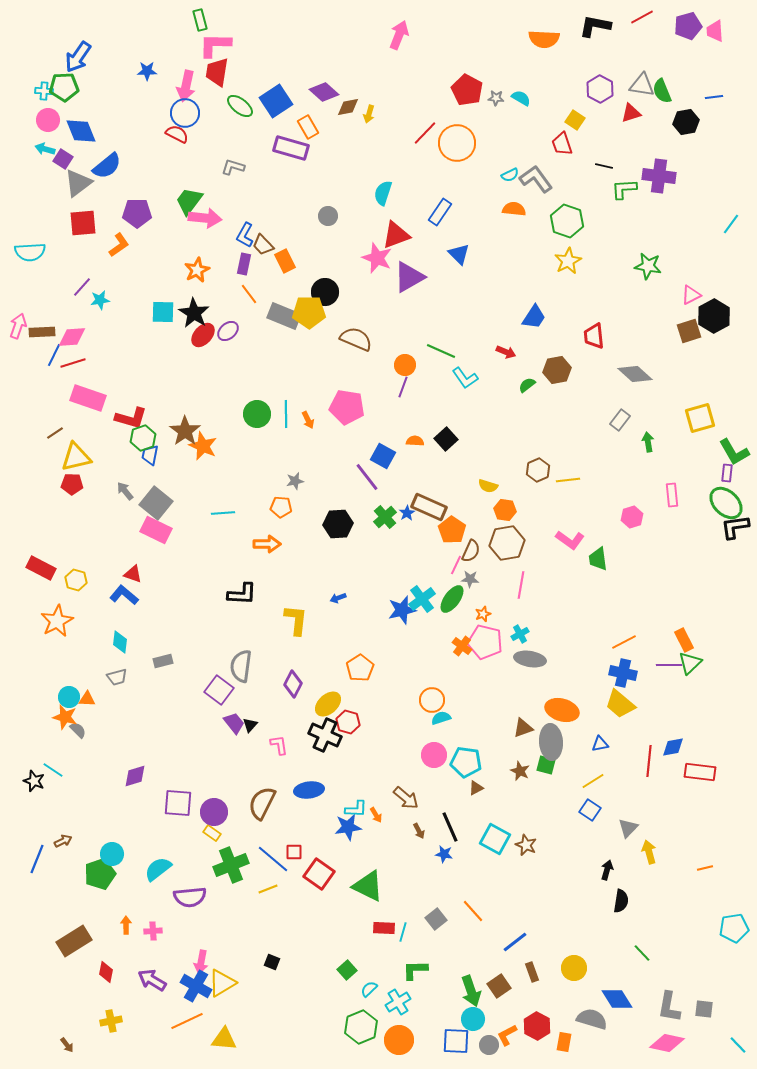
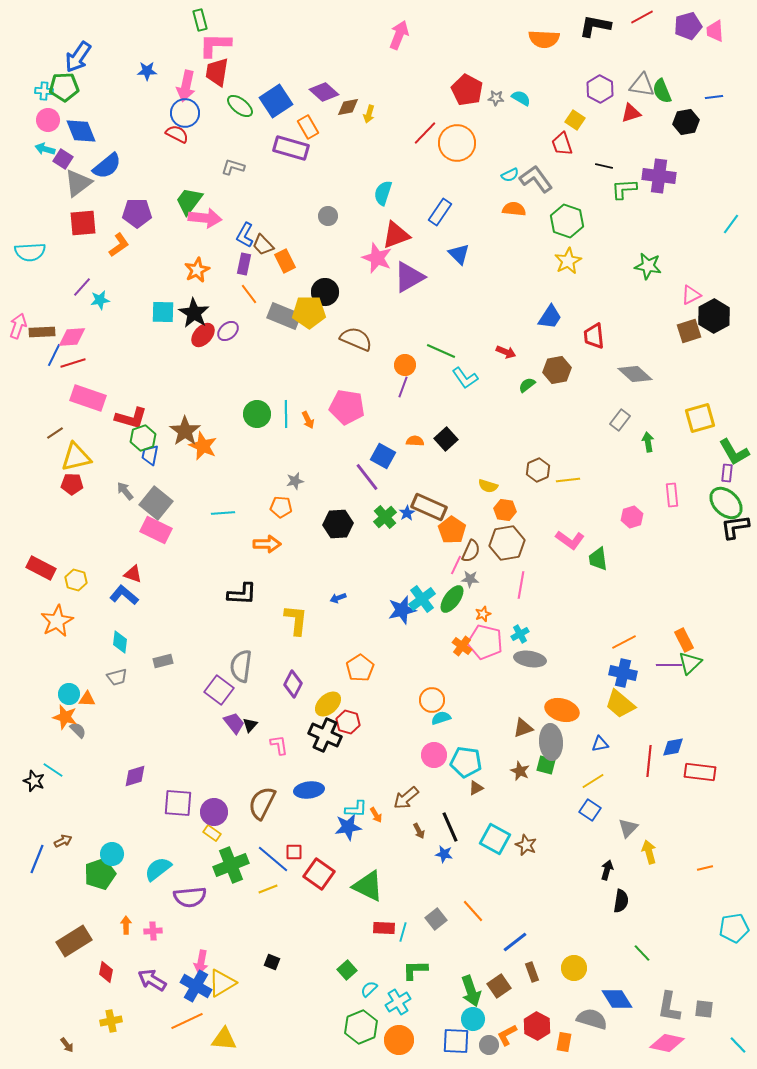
blue trapezoid at (534, 317): moved 16 px right
cyan circle at (69, 697): moved 3 px up
brown arrow at (406, 798): rotated 100 degrees clockwise
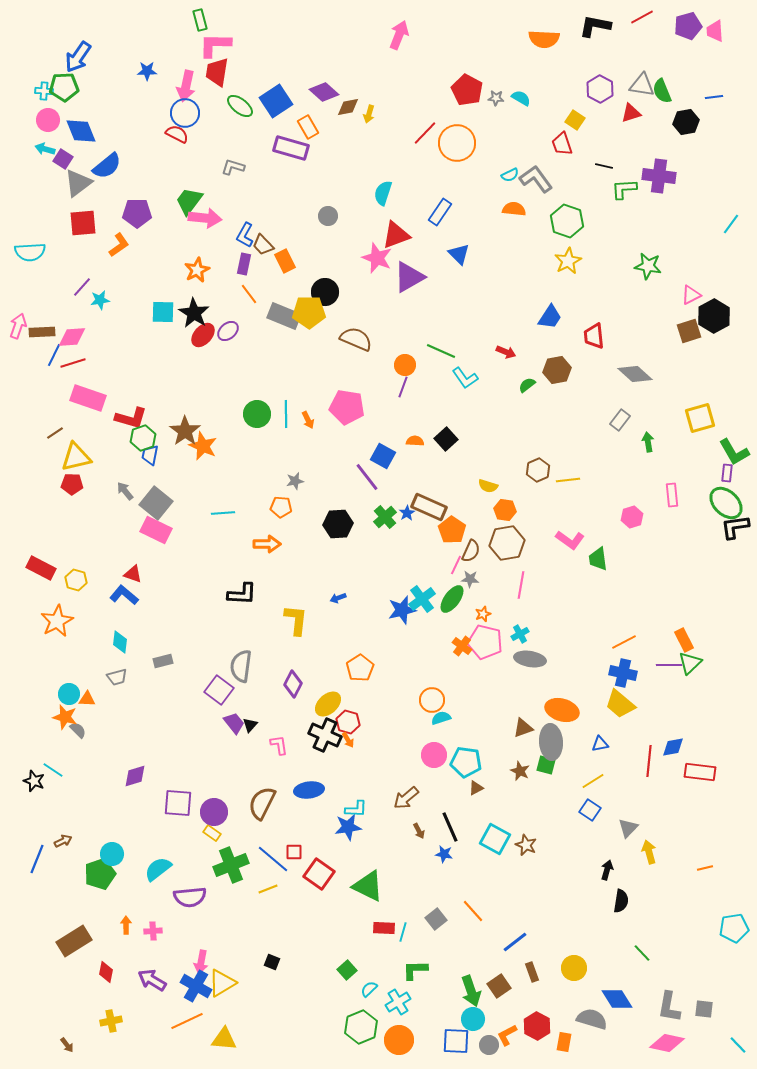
orange arrow at (376, 815): moved 28 px left, 75 px up
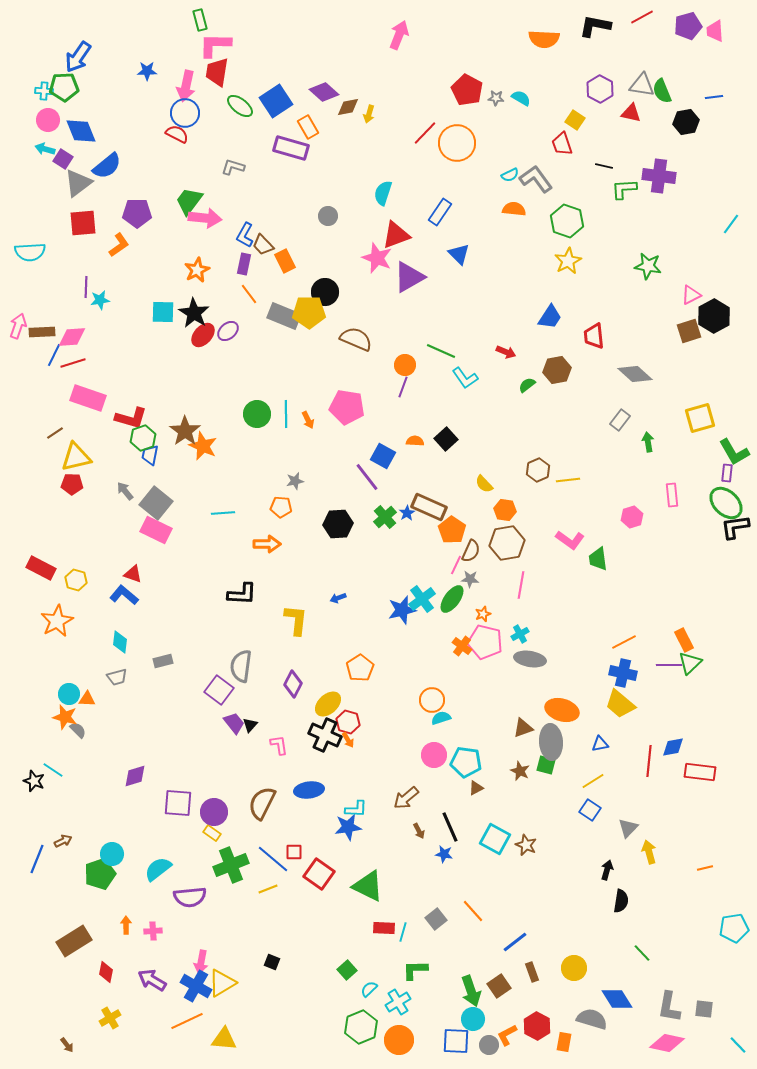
red triangle at (631, 113): rotated 30 degrees clockwise
purple line at (82, 287): moved 4 px right; rotated 40 degrees counterclockwise
yellow semicircle at (488, 486): moved 4 px left, 2 px up; rotated 30 degrees clockwise
yellow cross at (111, 1021): moved 1 px left, 3 px up; rotated 20 degrees counterclockwise
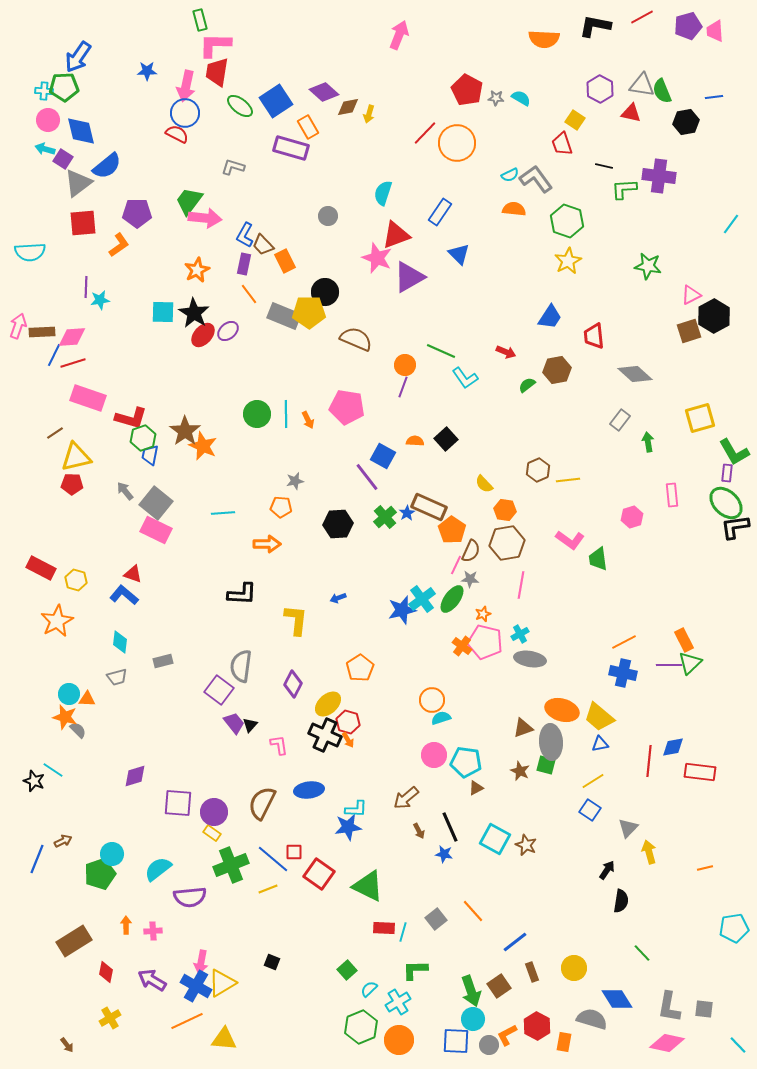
blue diamond at (81, 131): rotated 8 degrees clockwise
yellow trapezoid at (620, 704): moved 21 px left, 13 px down
black arrow at (607, 870): rotated 18 degrees clockwise
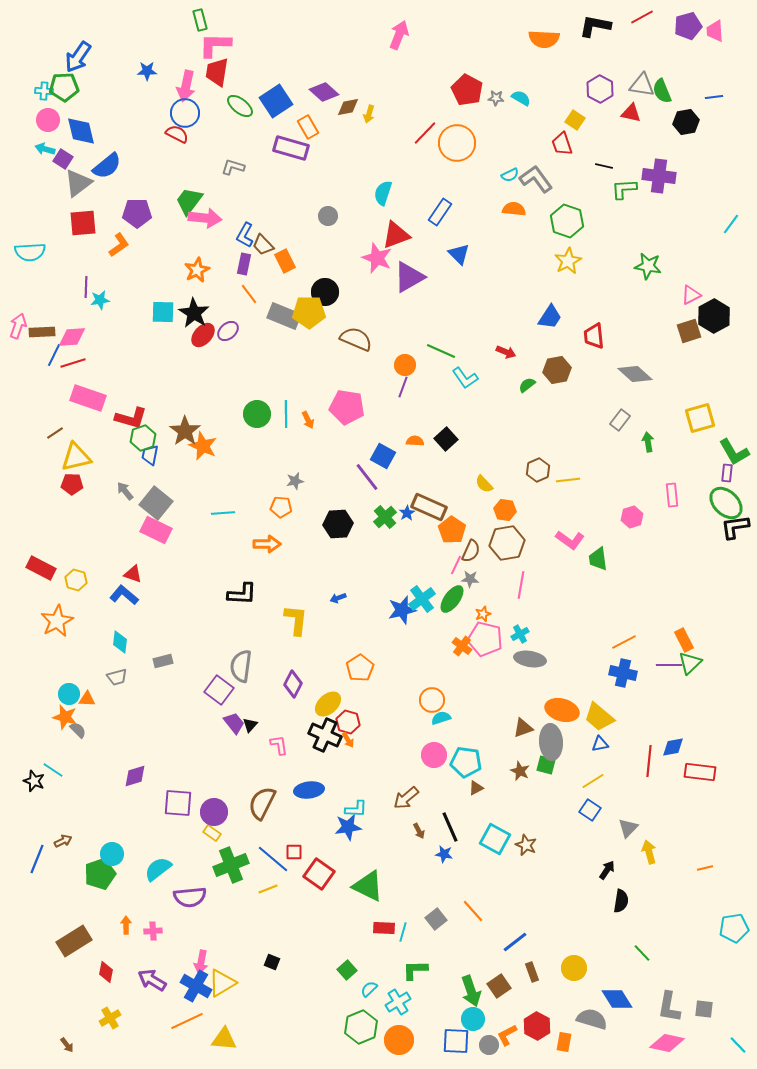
pink pentagon at (485, 642): moved 3 px up
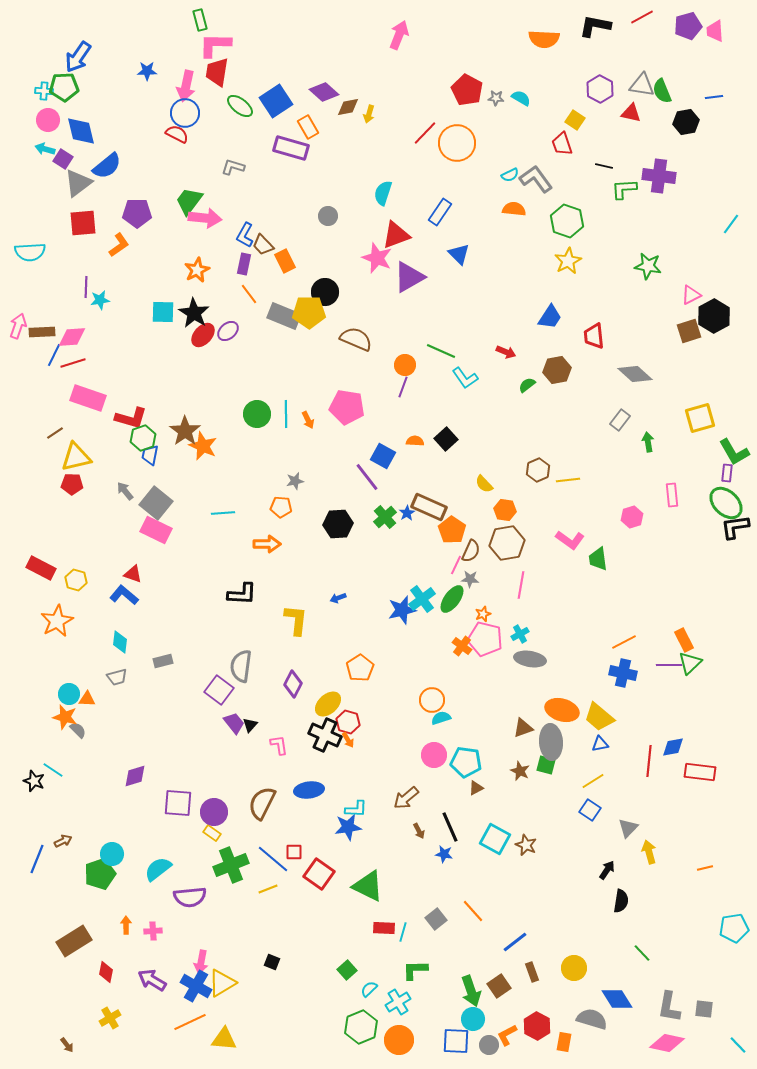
orange line at (187, 1021): moved 3 px right, 1 px down
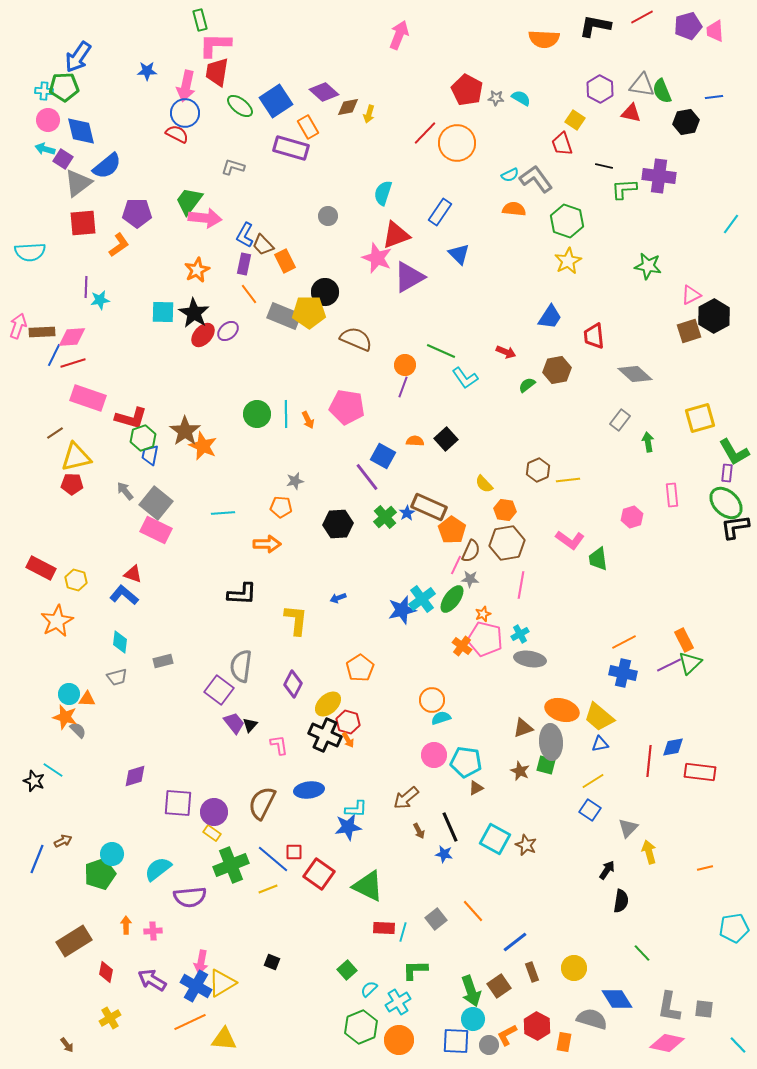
purple line at (669, 665): rotated 25 degrees counterclockwise
